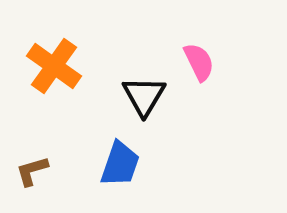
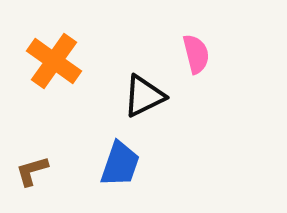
pink semicircle: moved 3 px left, 8 px up; rotated 12 degrees clockwise
orange cross: moved 5 px up
black triangle: rotated 33 degrees clockwise
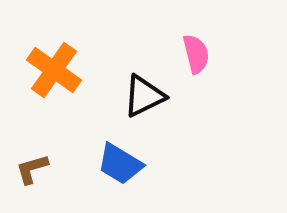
orange cross: moved 9 px down
blue trapezoid: rotated 102 degrees clockwise
brown L-shape: moved 2 px up
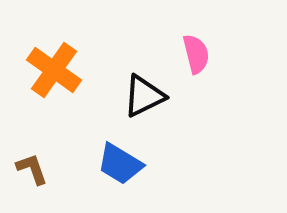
brown L-shape: rotated 87 degrees clockwise
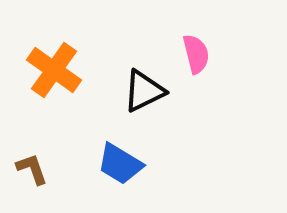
black triangle: moved 5 px up
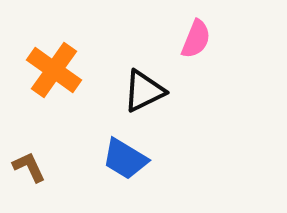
pink semicircle: moved 15 px up; rotated 36 degrees clockwise
blue trapezoid: moved 5 px right, 5 px up
brown L-shape: moved 3 px left, 2 px up; rotated 6 degrees counterclockwise
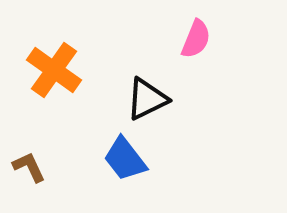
black triangle: moved 3 px right, 8 px down
blue trapezoid: rotated 21 degrees clockwise
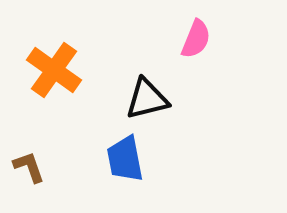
black triangle: rotated 12 degrees clockwise
blue trapezoid: rotated 27 degrees clockwise
brown L-shape: rotated 6 degrees clockwise
